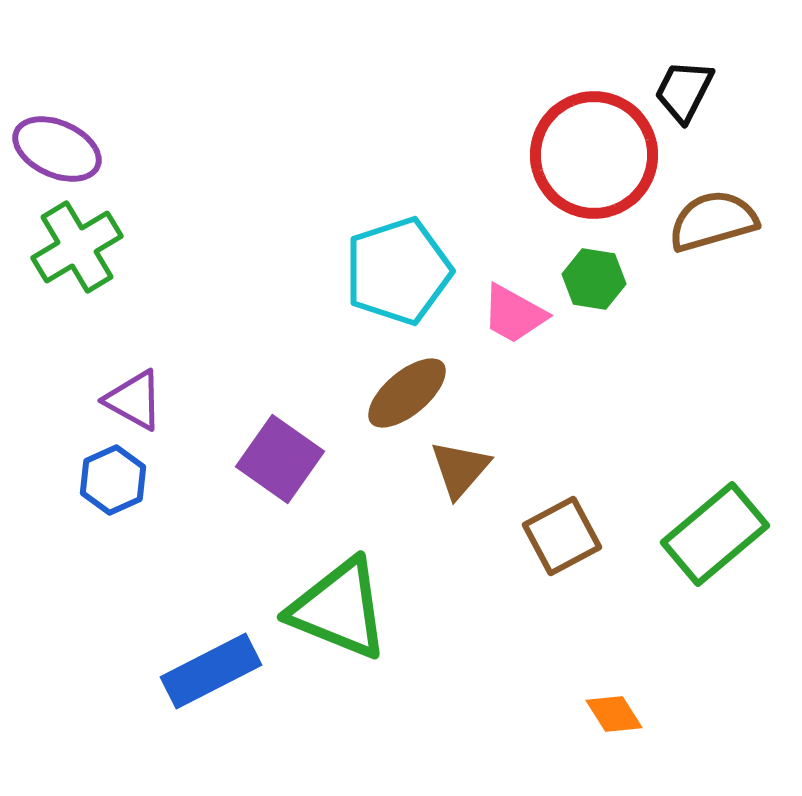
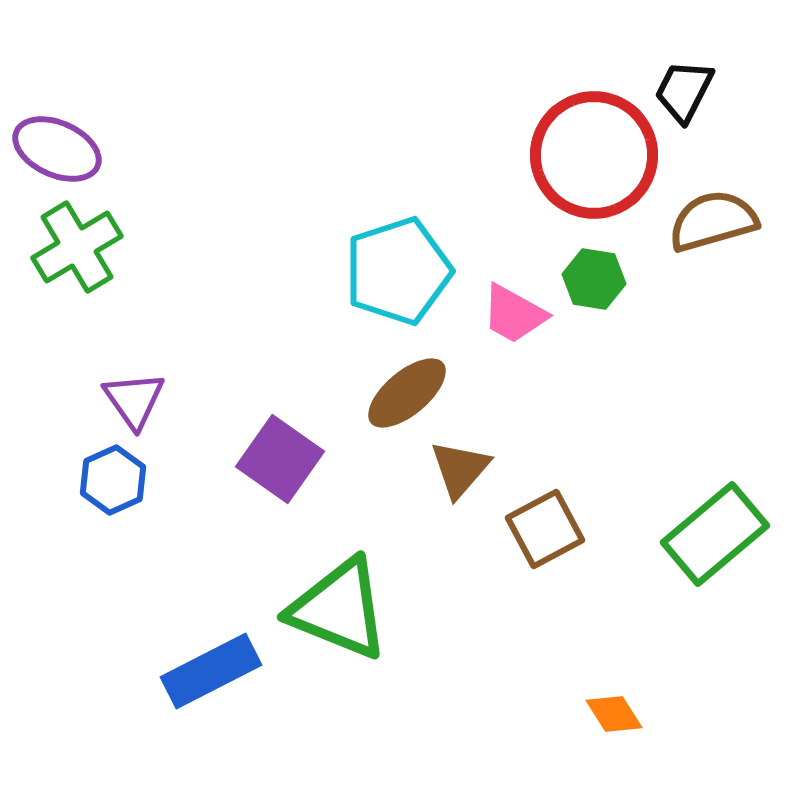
purple triangle: rotated 26 degrees clockwise
brown square: moved 17 px left, 7 px up
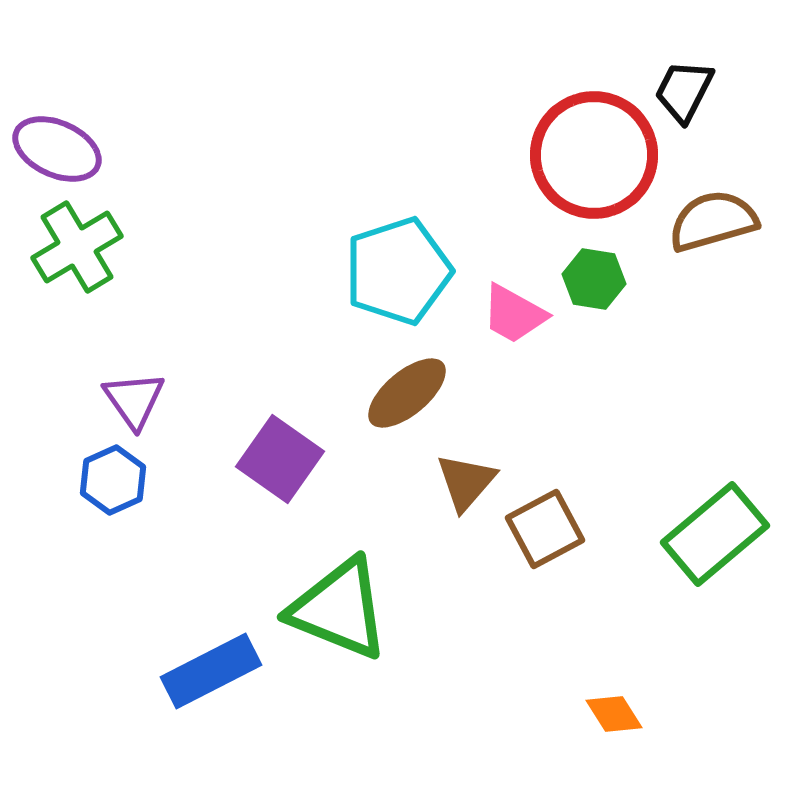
brown triangle: moved 6 px right, 13 px down
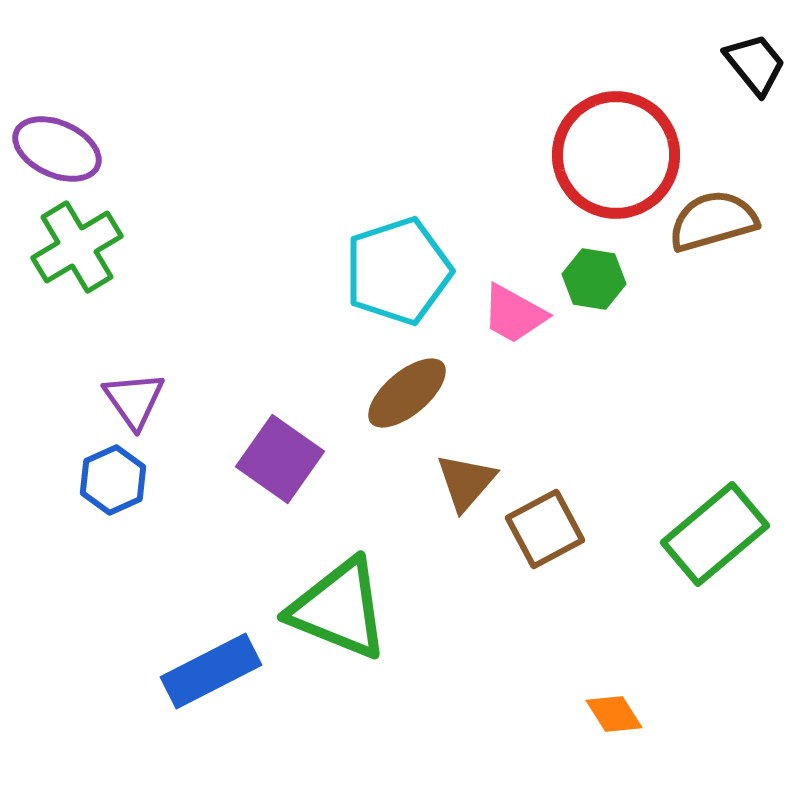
black trapezoid: moved 71 px right, 27 px up; rotated 114 degrees clockwise
red circle: moved 22 px right
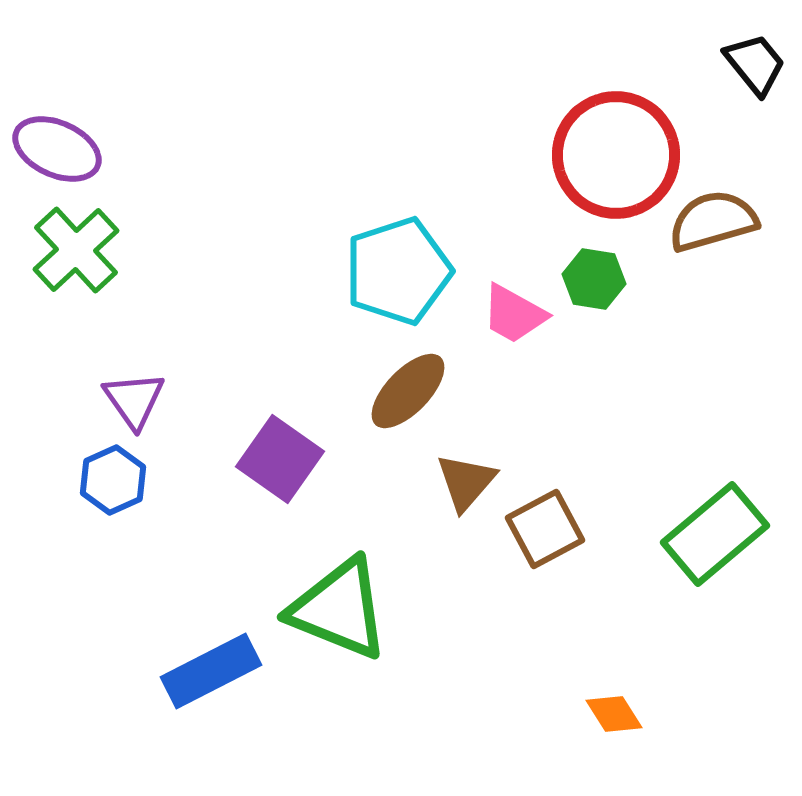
green cross: moved 1 px left, 3 px down; rotated 12 degrees counterclockwise
brown ellipse: moved 1 px right, 2 px up; rotated 6 degrees counterclockwise
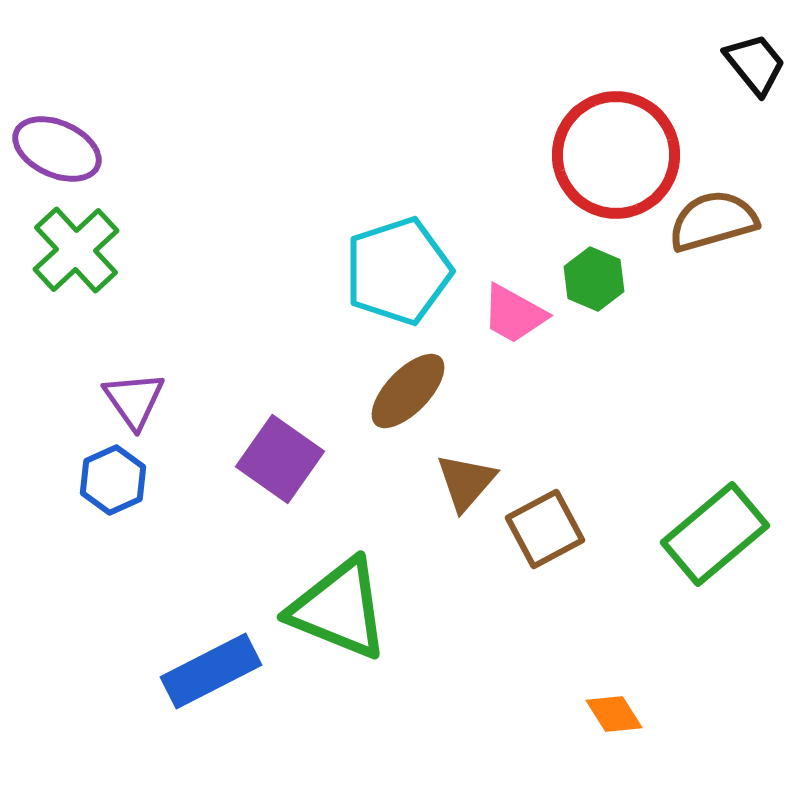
green hexagon: rotated 14 degrees clockwise
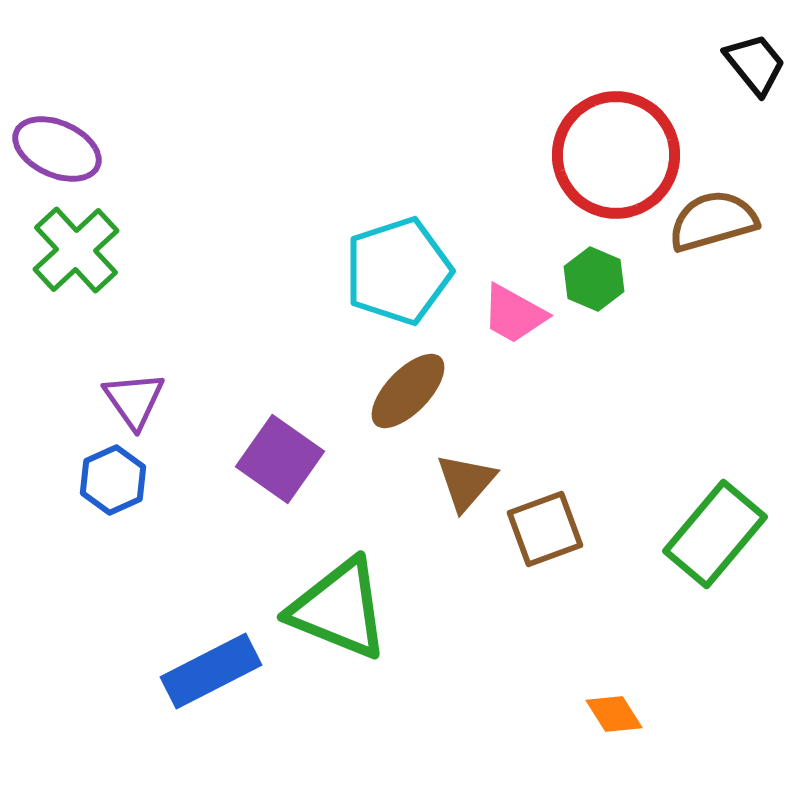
brown square: rotated 8 degrees clockwise
green rectangle: rotated 10 degrees counterclockwise
